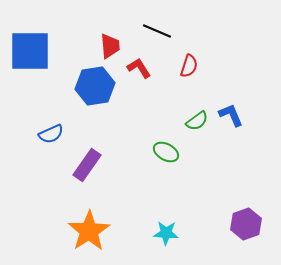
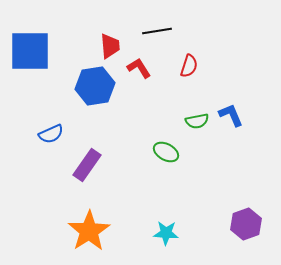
black line: rotated 32 degrees counterclockwise
green semicircle: rotated 25 degrees clockwise
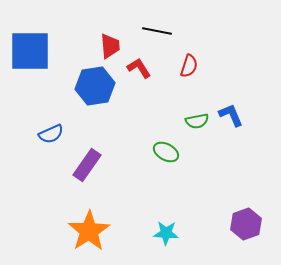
black line: rotated 20 degrees clockwise
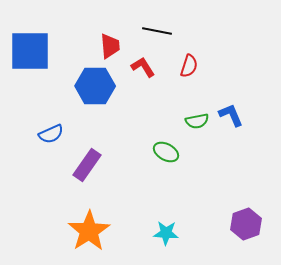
red L-shape: moved 4 px right, 1 px up
blue hexagon: rotated 9 degrees clockwise
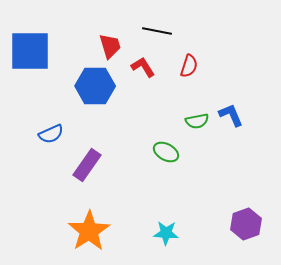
red trapezoid: rotated 12 degrees counterclockwise
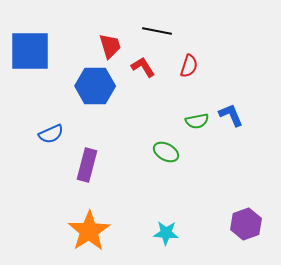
purple rectangle: rotated 20 degrees counterclockwise
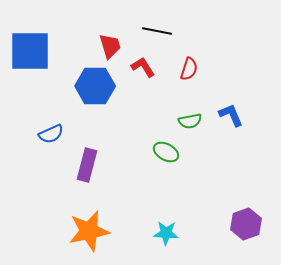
red semicircle: moved 3 px down
green semicircle: moved 7 px left
orange star: rotated 21 degrees clockwise
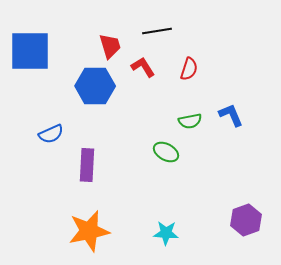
black line: rotated 20 degrees counterclockwise
purple rectangle: rotated 12 degrees counterclockwise
purple hexagon: moved 4 px up
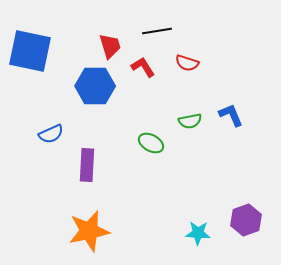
blue square: rotated 12 degrees clockwise
red semicircle: moved 2 px left, 6 px up; rotated 90 degrees clockwise
green ellipse: moved 15 px left, 9 px up
cyan star: moved 32 px right
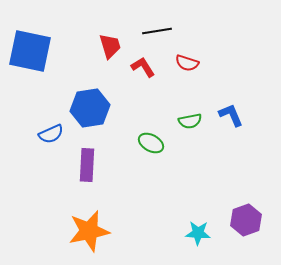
blue hexagon: moved 5 px left, 22 px down; rotated 9 degrees counterclockwise
